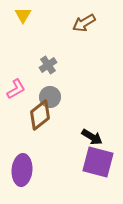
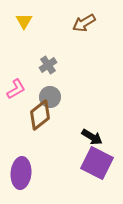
yellow triangle: moved 1 px right, 6 px down
purple square: moved 1 px left, 1 px down; rotated 12 degrees clockwise
purple ellipse: moved 1 px left, 3 px down
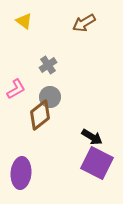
yellow triangle: rotated 24 degrees counterclockwise
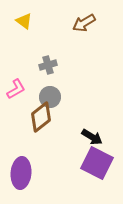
gray cross: rotated 18 degrees clockwise
brown diamond: moved 1 px right, 2 px down
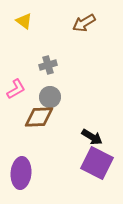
brown diamond: moved 2 px left; rotated 36 degrees clockwise
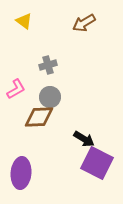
black arrow: moved 8 px left, 2 px down
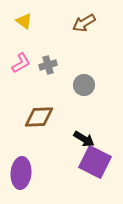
pink L-shape: moved 5 px right, 26 px up
gray circle: moved 34 px right, 12 px up
purple square: moved 2 px left, 1 px up
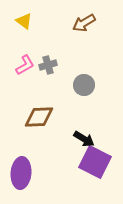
pink L-shape: moved 4 px right, 2 px down
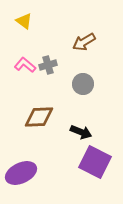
brown arrow: moved 19 px down
pink L-shape: rotated 110 degrees counterclockwise
gray circle: moved 1 px left, 1 px up
black arrow: moved 3 px left, 7 px up; rotated 10 degrees counterclockwise
purple ellipse: rotated 60 degrees clockwise
